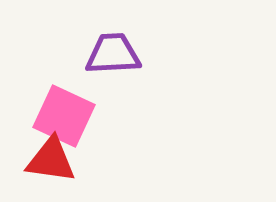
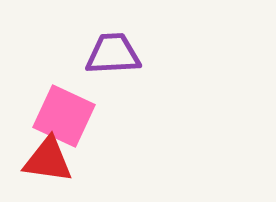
red triangle: moved 3 px left
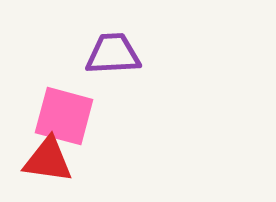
pink square: rotated 10 degrees counterclockwise
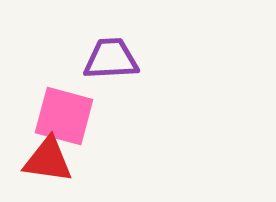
purple trapezoid: moved 2 px left, 5 px down
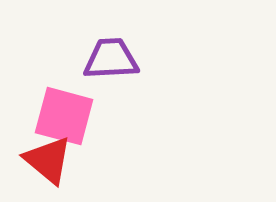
red triangle: rotated 32 degrees clockwise
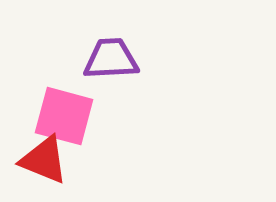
red triangle: moved 4 px left; rotated 18 degrees counterclockwise
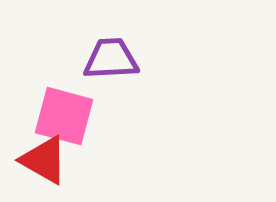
red triangle: rotated 8 degrees clockwise
